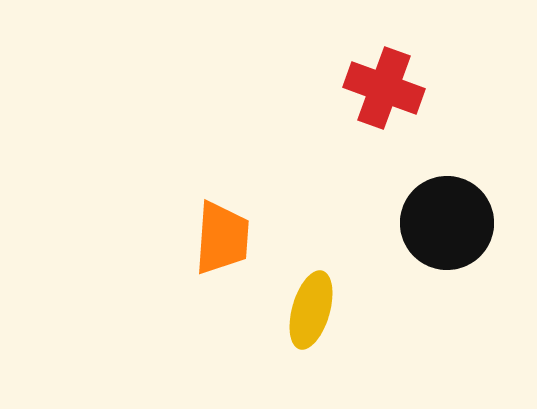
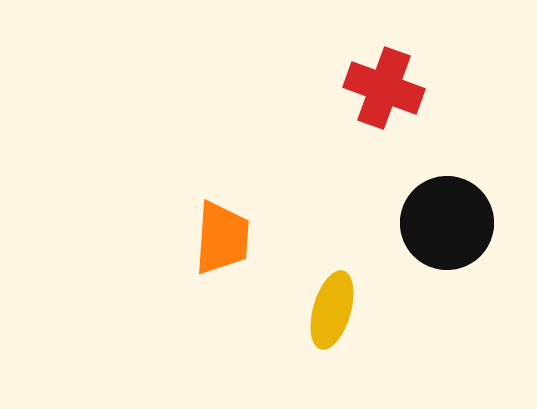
yellow ellipse: moved 21 px right
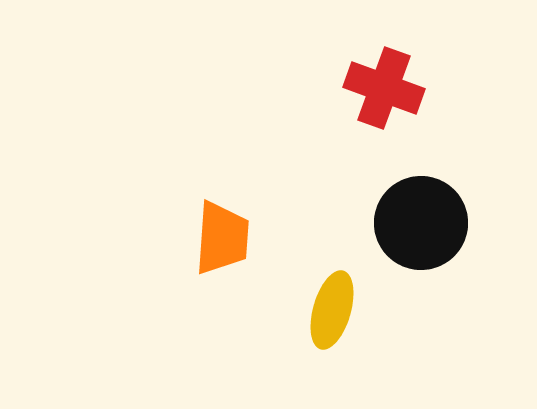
black circle: moved 26 px left
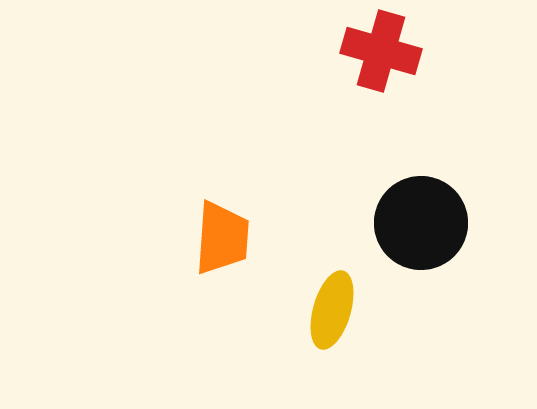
red cross: moved 3 px left, 37 px up; rotated 4 degrees counterclockwise
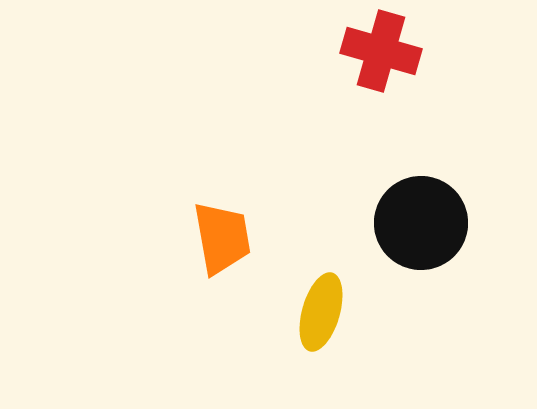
orange trapezoid: rotated 14 degrees counterclockwise
yellow ellipse: moved 11 px left, 2 px down
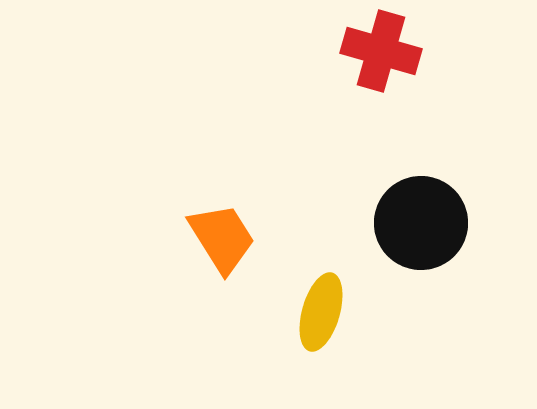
orange trapezoid: rotated 22 degrees counterclockwise
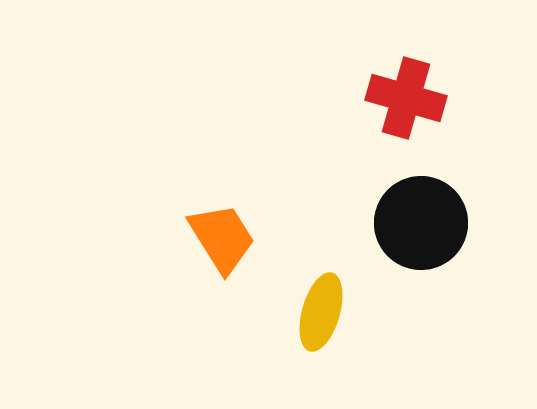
red cross: moved 25 px right, 47 px down
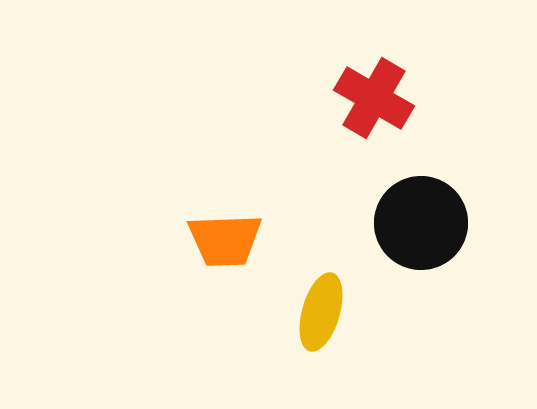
red cross: moved 32 px left; rotated 14 degrees clockwise
orange trapezoid: moved 3 px right, 2 px down; rotated 120 degrees clockwise
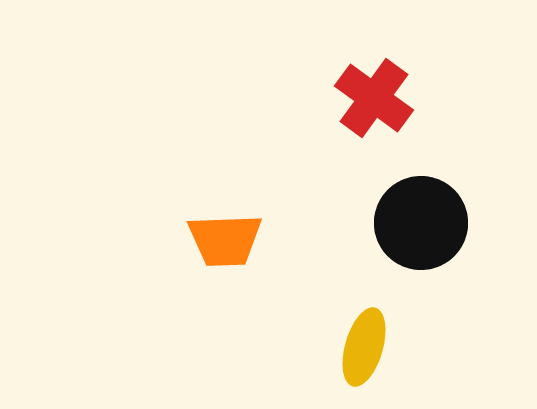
red cross: rotated 6 degrees clockwise
yellow ellipse: moved 43 px right, 35 px down
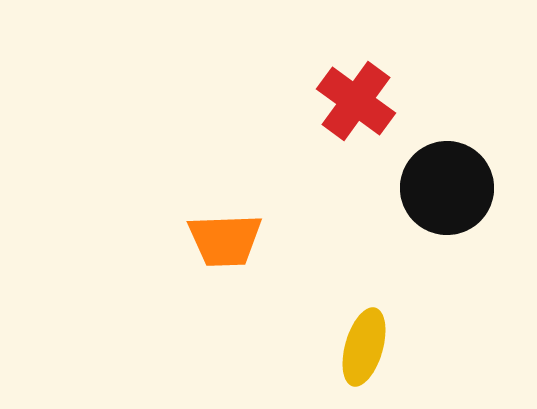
red cross: moved 18 px left, 3 px down
black circle: moved 26 px right, 35 px up
